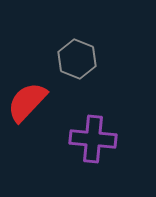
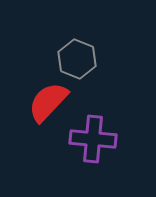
red semicircle: moved 21 px right
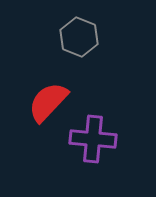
gray hexagon: moved 2 px right, 22 px up
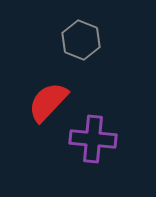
gray hexagon: moved 2 px right, 3 px down
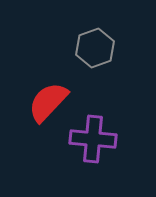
gray hexagon: moved 14 px right, 8 px down; rotated 18 degrees clockwise
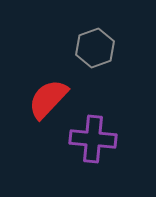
red semicircle: moved 3 px up
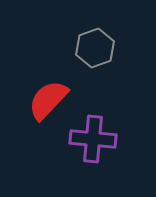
red semicircle: moved 1 px down
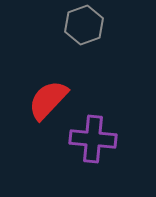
gray hexagon: moved 11 px left, 23 px up
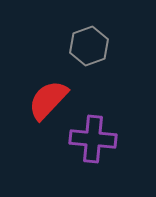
gray hexagon: moved 5 px right, 21 px down
